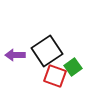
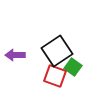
black square: moved 10 px right
green square: rotated 18 degrees counterclockwise
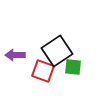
green square: rotated 30 degrees counterclockwise
red square: moved 12 px left, 5 px up
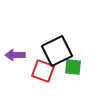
black square: rotated 8 degrees clockwise
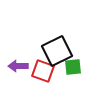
purple arrow: moved 3 px right, 11 px down
green square: rotated 12 degrees counterclockwise
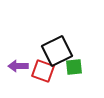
green square: moved 1 px right
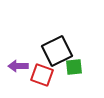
red square: moved 1 px left, 4 px down
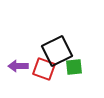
red square: moved 2 px right, 6 px up
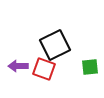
black square: moved 2 px left, 6 px up
green square: moved 16 px right
